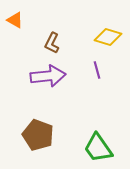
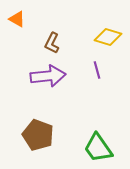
orange triangle: moved 2 px right, 1 px up
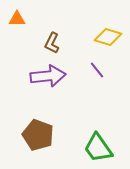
orange triangle: rotated 30 degrees counterclockwise
purple line: rotated 24 degrees counterclockwise
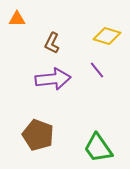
yellow diamond: moved 1 px left, 1 px up
purple arrow: moved 5 px right, 3 px down
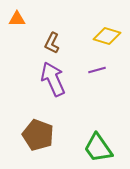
purple line: rotated 66 degrees counterclockwise
purple arrow: rotated 108 degrees counterclockwise
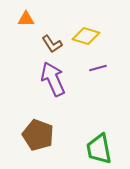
orange triangle: moved 9 px right
yellow diamond: moved 21 px left
brown L-shape: moved 1 px down; rotated 60 degrees counterclockwise
purple line: moved 1 px right, 2 px up
green trapezoid: moved 1 px right, 1 px down; rotated 24 degrees clockwise
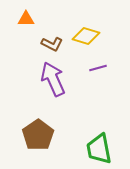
brown L-shape: rotated 30 degrees counterclockwise
brown pentagon: rotated 16 degrees clockwise
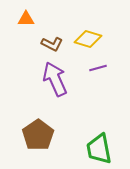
yellow diamond: moved 2 px right, 3 px down
purple arrow: moved 2 px right
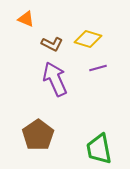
orange triangle: rotated 24 degrees clockwise
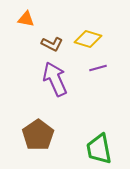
orange triangle: rotated 12 degrees counterclockwise
